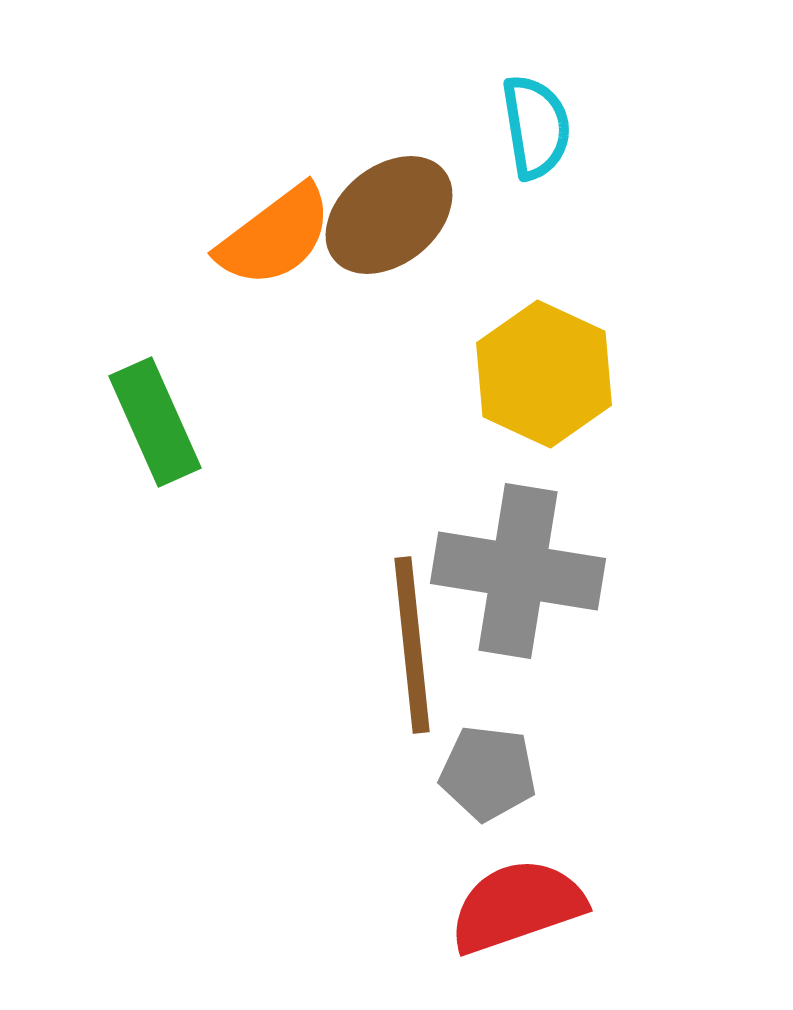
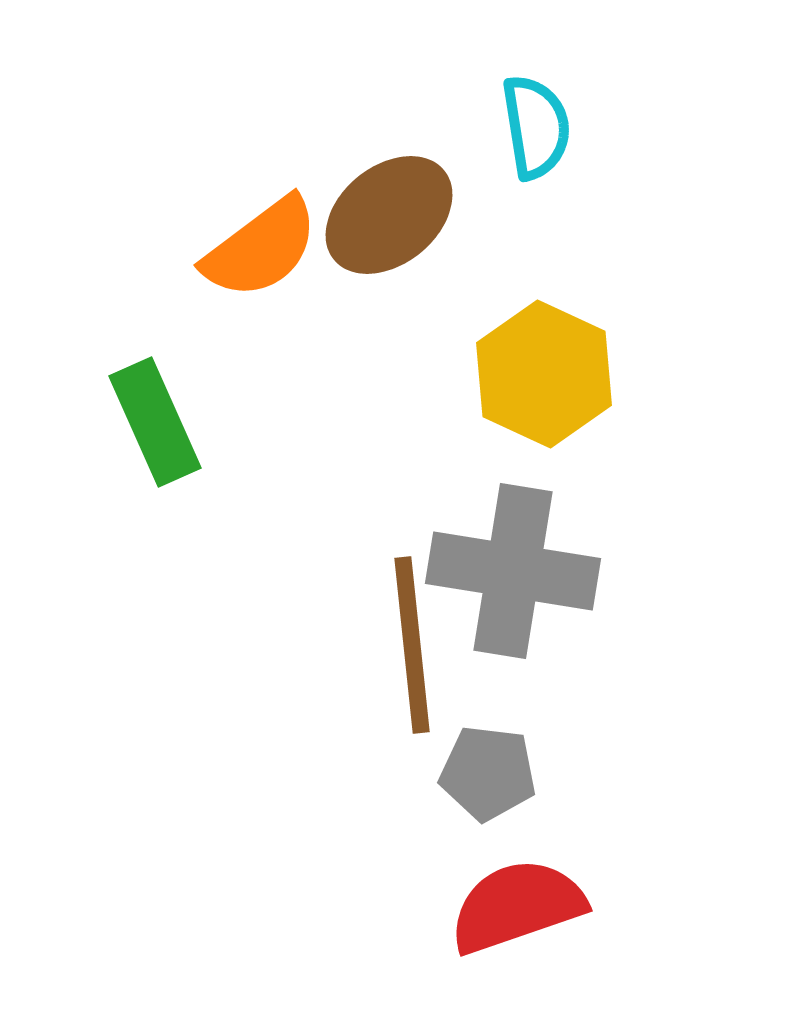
orange semicircle: moved 14 px left, 12 px down
gray cross: moved 5 px left
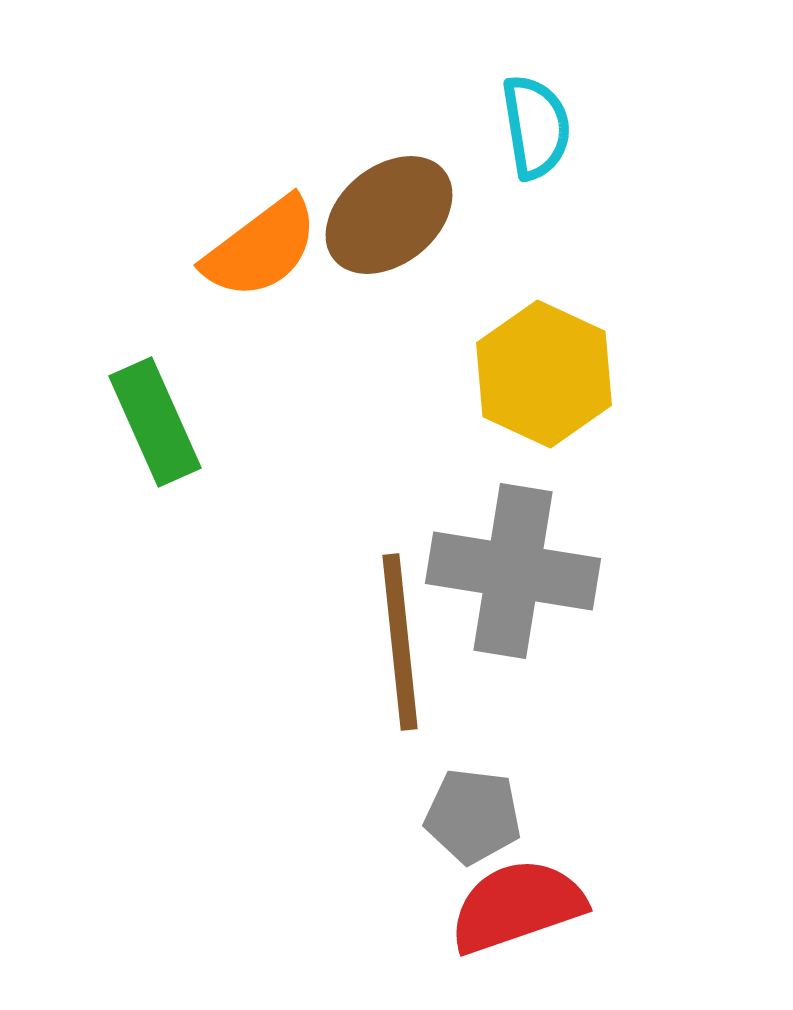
brown line: moved 12 px left, 3 px up
gray pentagon: moved 15 px left, 43 px down
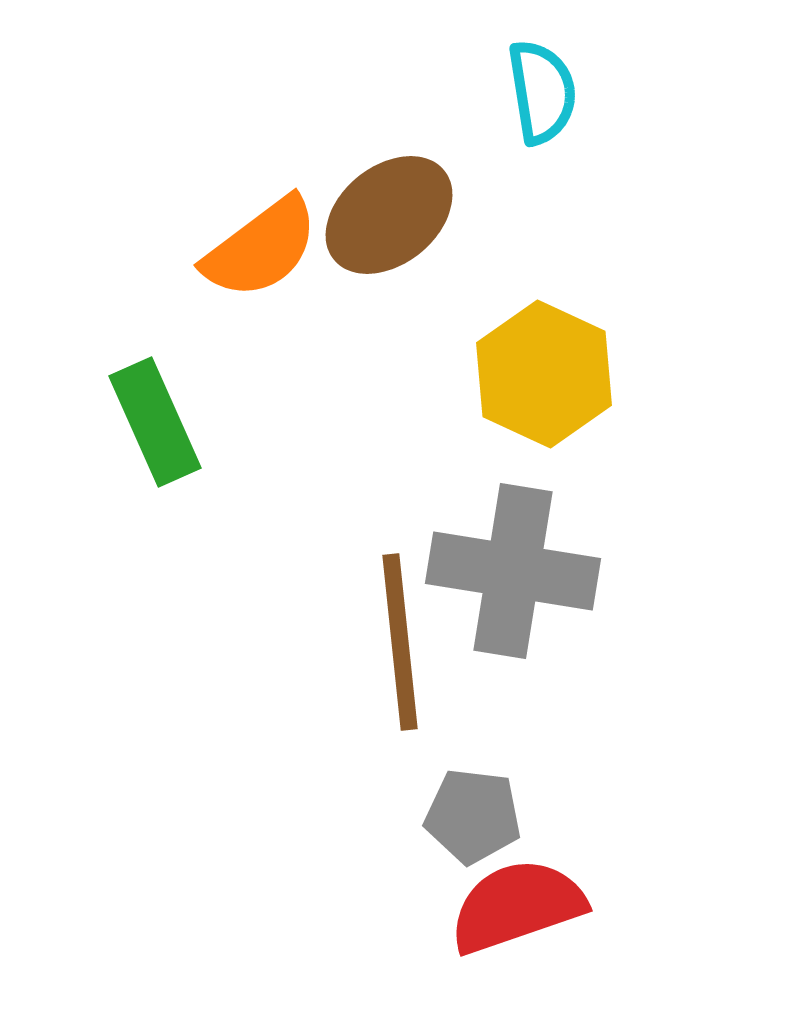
cyan semicircle: moved 6 px right, 35 px up
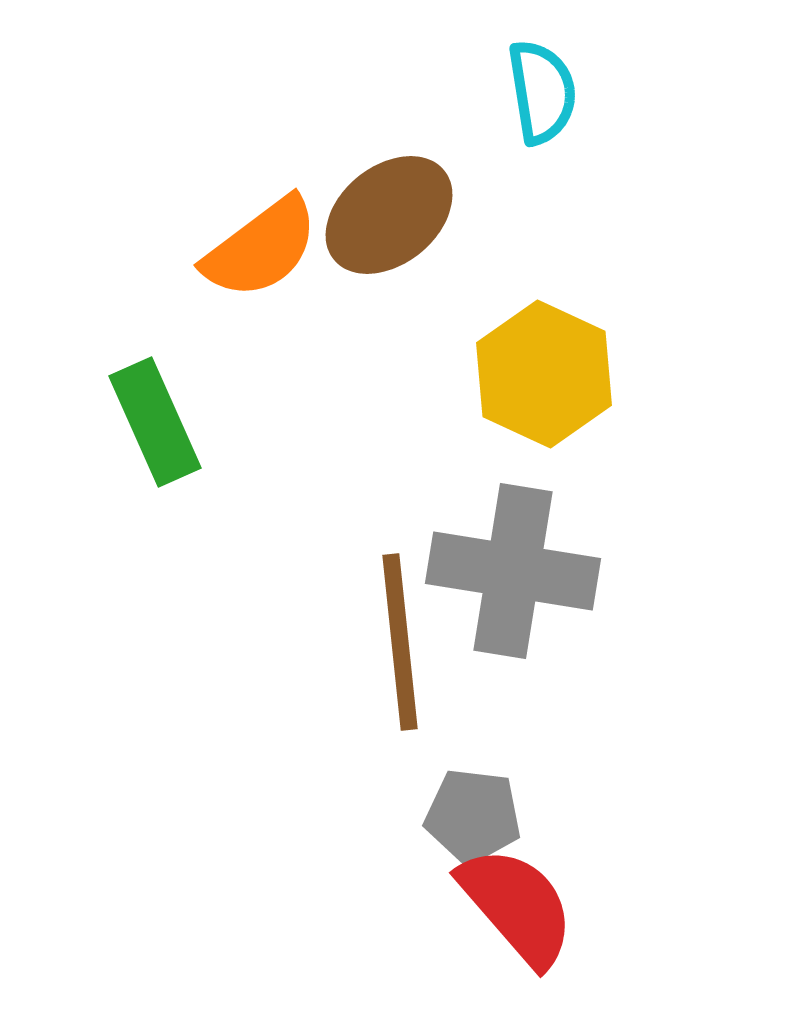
red semicircle: rotated 68 degrees clockwise
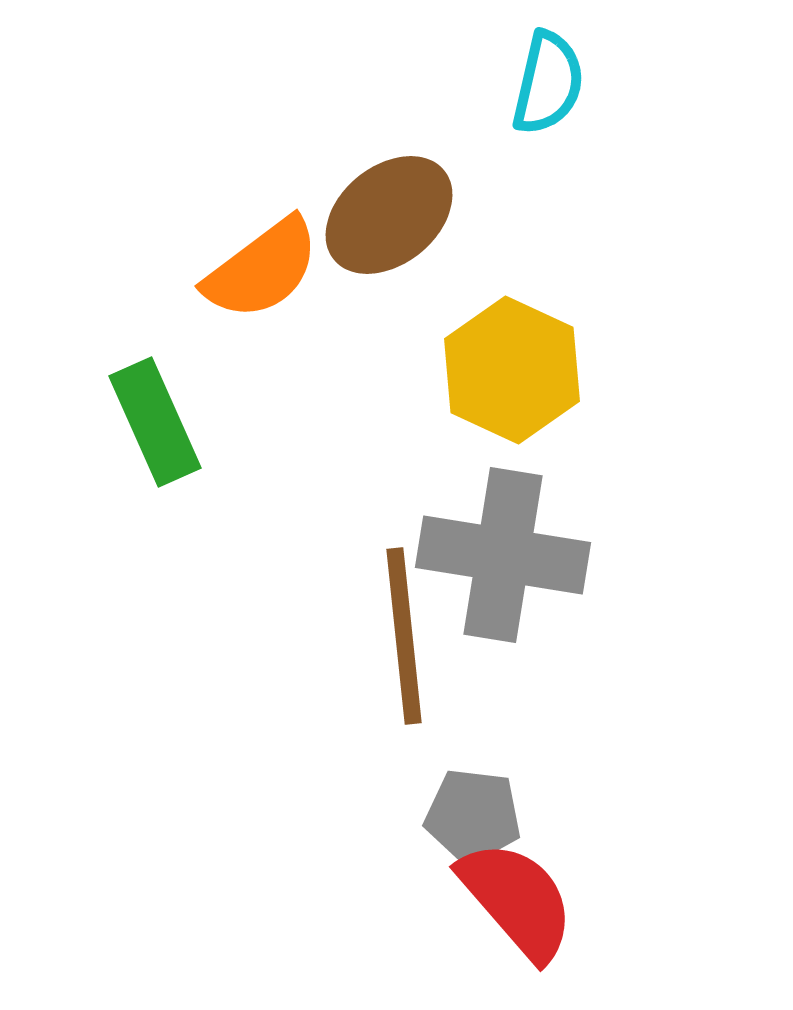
cyan semicircle: moved 6 px right, 9 px up; rotated 22 degrees clockwise
orange semicircle: moved 1 px right, 21 px down
yellow hexagon: moved 32 px left, 4 px up
gray cross: moved 10 px left, 16 px up
brown line: moved 4 px right, 6 px up
red semicircle: moved 6 px up
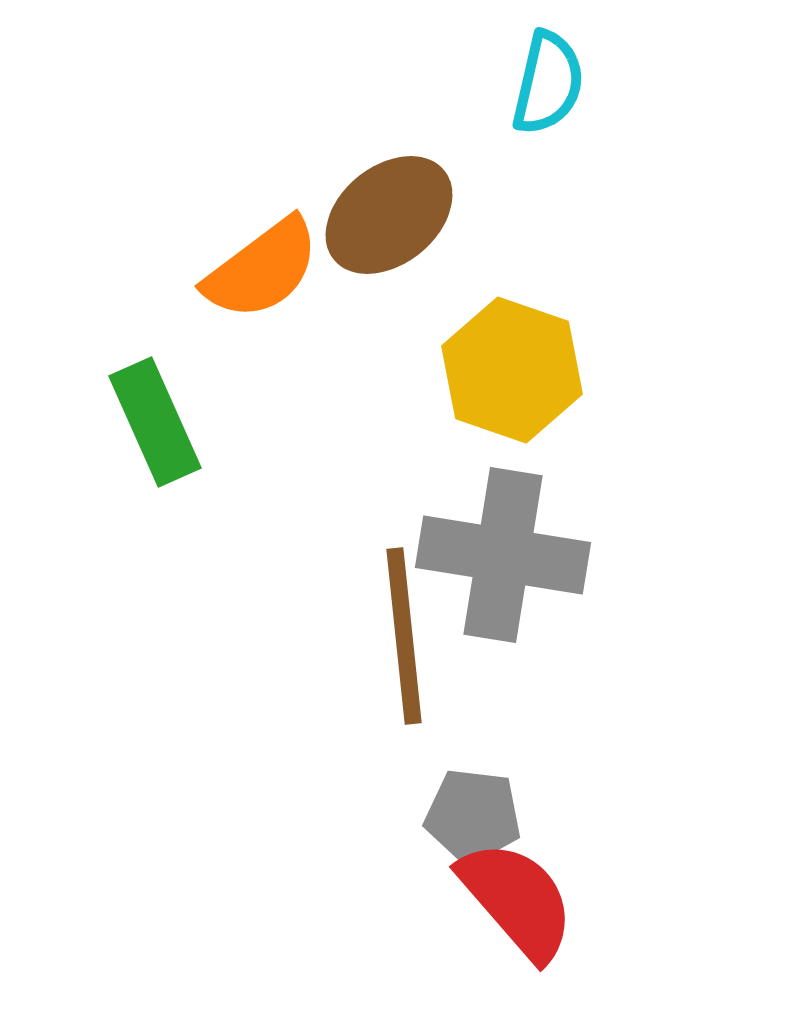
yellow hexagon: rotated 6 degrees counterclockwise
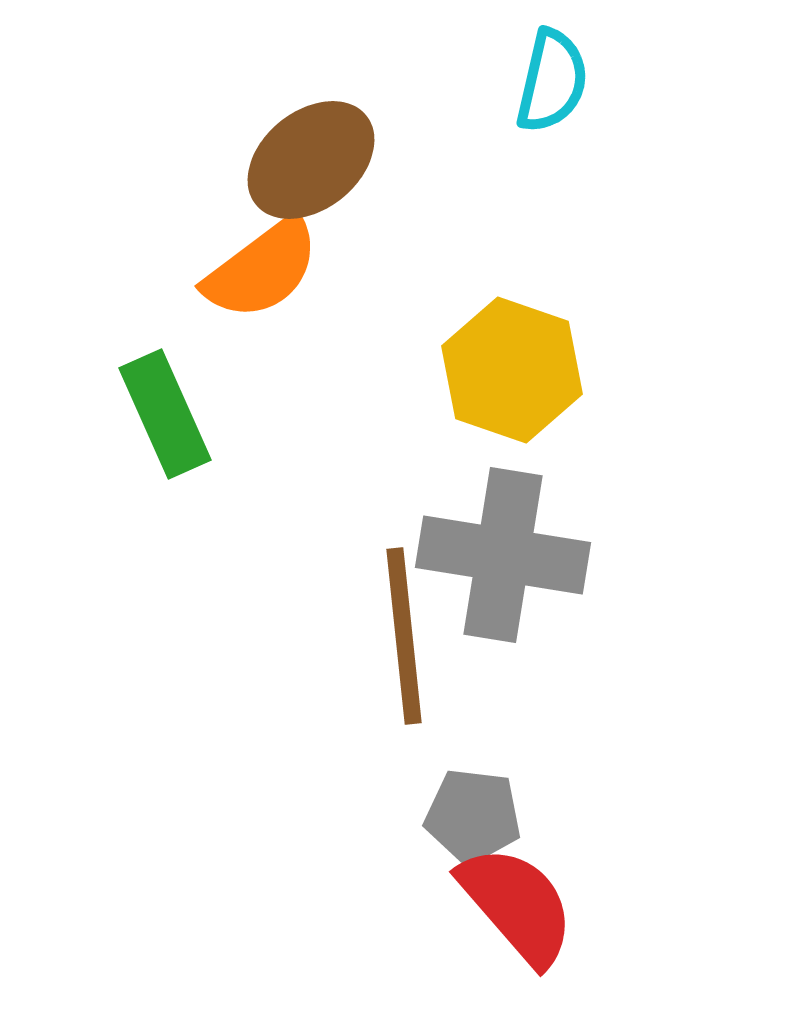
cyan semicircle: moved 4 px right, 2 px up
brown ellipse: moved 78 px left, 55 px up
green rectangle: moved 10 px right, 8 px up
red semicircle: moved 5 px down
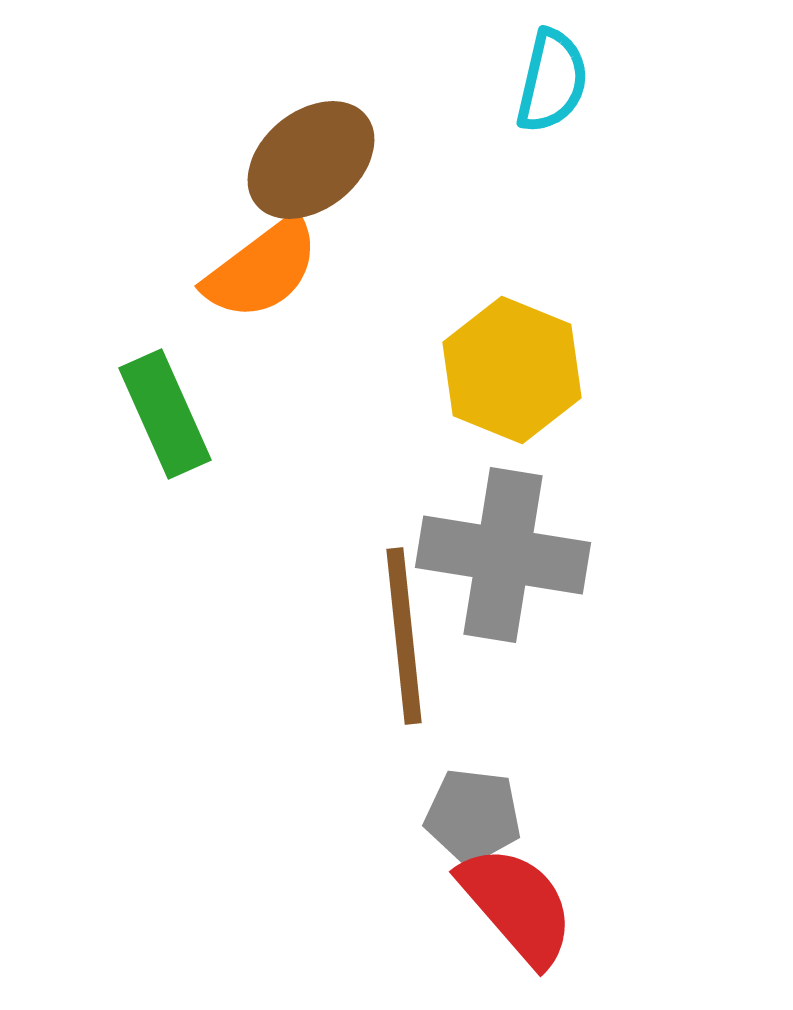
yellow hexagon: rotated 3 degrees clockwise
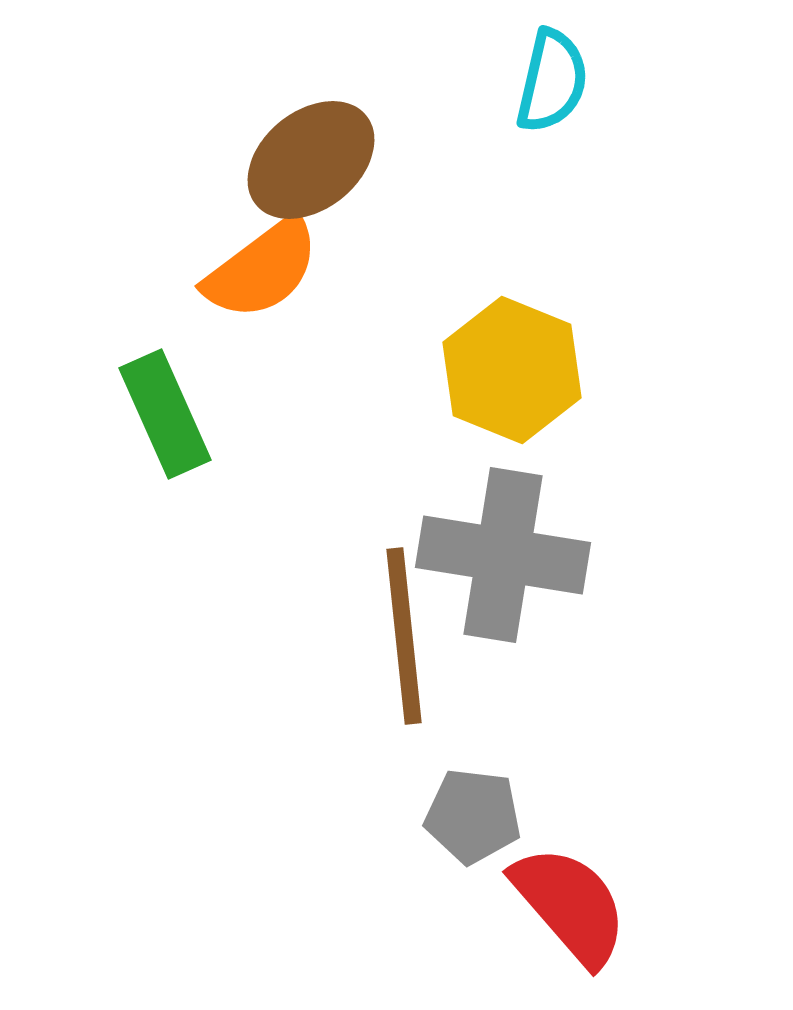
red semicircle: moved 53 px right
